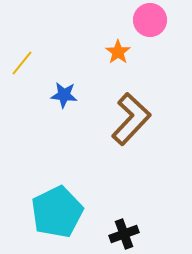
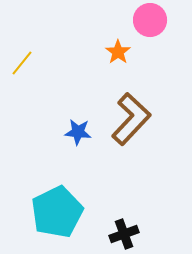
blue star: moved 14 px right, 37 px down
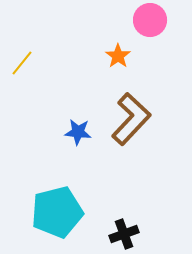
orange star: moved 4 px down
cyan pentagon: rotated 12 degrees clockwise
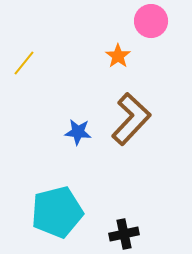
pink circle: moved 1 px right, 1 px down
yellow line: moved 2 px right
black cross: rotated 8 degrees clockwise
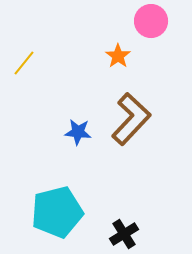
black cross: rotated 20 degrees counterclockwise
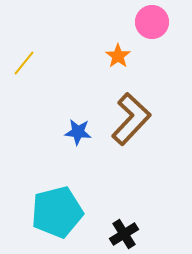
pink circle: moved 1 px right, 1 px down
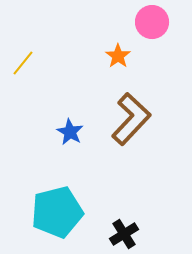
yellow line: moved 1 px left
blue star: moved 8 px left; rotated 24 degrees clockwise
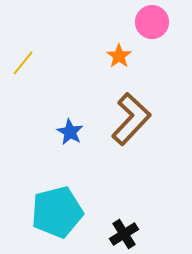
orange star: moved 1 px right
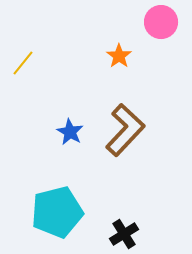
pink circle: moved 9 px right
brown L-shape: moved 6 px left, 11 px down
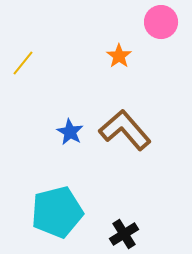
brown L-shape: rotated 84 degrees counterclockwise
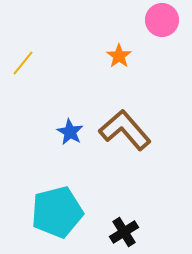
pink circle: moved 1 px right, 2 px up
black cross: moved 2 px up
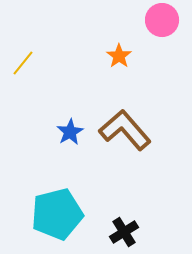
blue star: rotated 12 degrees clockwise
cyan pentagon: moved 2 px down
